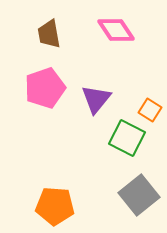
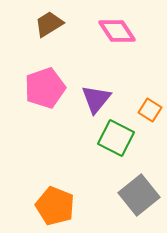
pink diamond: moved 1 px right, 1 px down
brown trapezoid: moved 10 px up; rotated 68 degrees clockwise
green square: moved 11 px left
orange pentagon: rotated 18 degrees clockwise
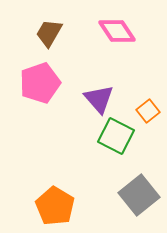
brown trapezoid: moved 9 px down; rotated 28 degrees counterclockwise
pink pentagon: moved 5 px left, 5 px up
purple triangle: moved 3 px right; rotated 20 degrees counterclockwise
orange square: moved 2 px left, 1 px down; rotated 20 degrees clockwise
green square: moved 2 px up
orange pentagon: rotated 9 degrees clockwise
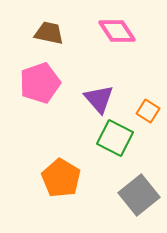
brown trapezoid: rotated 72 degrees clockwise
orange square: rotated 20 degrees counterclockwise
green square: moved 1 px left, 2 px down
orange pentagon: moved 6 px right, 28 px up
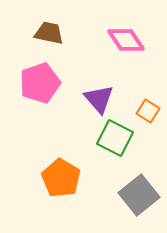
pink diamond: moved 9 px right, 9 px down
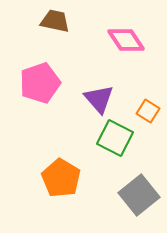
brown trapezoid: moved 6 px right, 12 px up
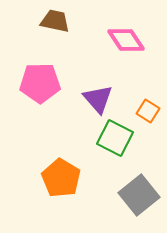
pink pentagon: rotated 18 degrees clockwise
purple triangle: moved 1 px left
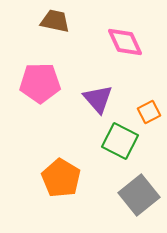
pink diamond: moved 1 px left, 2 px down; rotated 9 degrees clockwise
orange square: moved 1 px right, 1 px down; rotated 30 degrees clockwise
green square: moved 5 px right, 3 px down
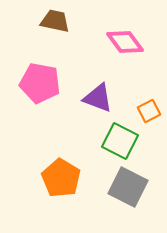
pink diamond: rotated 12 degrees counterclockwise
pink pentagon: rotated 12 degrees clockwise
purple triangle: moved 1 px up; rotated 28 degrees counterclockwise
orange square: moved 1 px up
gray square: moved 11 px left, 8 px up; rotated 24 degrees counterclockwise
